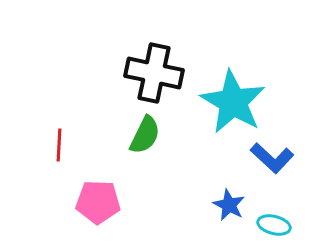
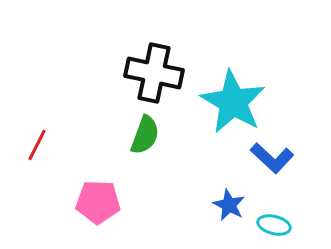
green semicircle: rotated 6 degrees counterclockwise
red line: moved 22 px left; rotated 24 degrees clockwise
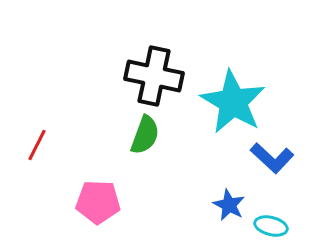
black cross: moved 3 px down
cyan ellipse: moved 3 px left, 1 px down
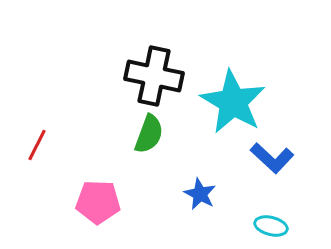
green semicircle: moved 4 px right, 1 px up
blue star: moved 29 px left, 11 px up
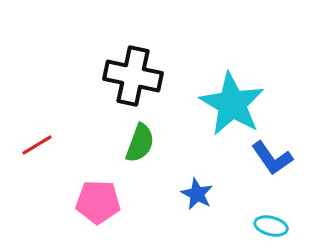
black cross: moved 21 px left
cyan star: moved 1 px left, 2 px down
green semicircle: moved 9 px left, 9 px down
red line: rotated 32 degrees clockwise
blue L-shape: rotated 12 degrees clockwise
blue star: moved 3 px left
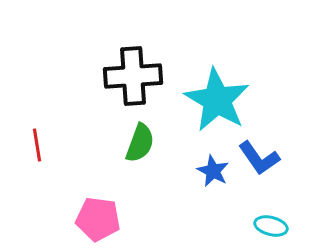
black cross: rotated 16 degrees counterclockwise
cyan star: moved 15 px left, 4 px up
red line: rotated 68 degrees counterclockwise
blue L-shape: moved 13 px left
blue star: moved 16 px right, 23 px up
pink pentagon: moved 17 px down; rotated 6 degrees clockwise
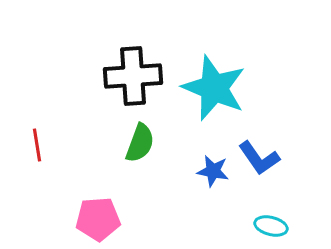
cyan star: moved 3 px left, 12 px up; rotated 8 degrees counterclockwise
blue star: rotated 16 degrees counterclockwise
pink pentagon: rotated 12 degrees counterclockwise
